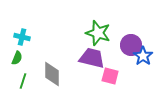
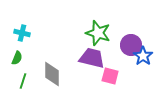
cyan cross: moved 4 px up
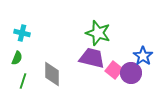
purple circle: moved 28 px down
pink square: moved 4 px right, 6 px up; rotated 24 degrees clockwise
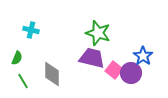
cyan cross: moved 9 px right, 3 px up
green line: rotated 49 degrees counterclockwise
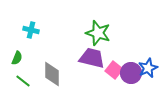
blue star: moved 5 px right, 12 px down; rotated 12 degrees clockwise
green line: rotated 21 degrees counterclockwise
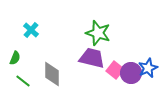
cyan cross: rotated 28 degrees clockwise
green semicircle: moved 2 px left
pink square: moved 1 px right
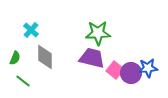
green star: rotated 20 degrees counterclockwise
blue star: rotated 18 degrees clockwise
gray diamond: moved 7 px left, 17 px up
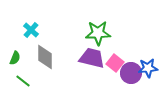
pink square: moved 7 px up
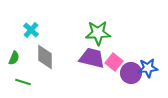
green semicircle: moved 1 px left
pink square: moved 1 px left, 1 px up
green line: moved 1 px down; rotated 21 degrees counterclockwise
